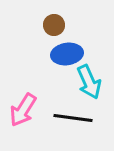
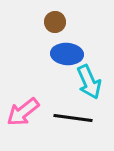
brown circle: moved 1 px right, 3 px up
blue ellipse: rotated 12 degrees clockwise
pink arrow: moved 2 px down; rotated 20 degrees clockwise
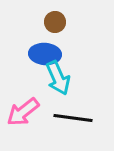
blue ellipse: moved 22 px left
cyan arrow: moved 31 px left, 4 px up
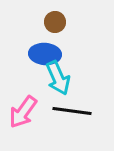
pink arrow: rotated 16 degrees counterclockwise
black line: moved 1 px left, 7 px up
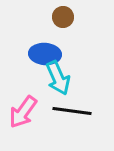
brown circle: moved 8 px right, 5 px up
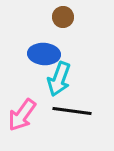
blue ellipse: moved 1 px left
cyan arrow: moved 1 px right, 1 px down; rotated 44 degrees clockwise
pink arrow: moved 1 px left, 3 px down
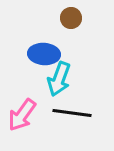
brown circle: moved 8 px right, 1 px down
black line: moved 2 px down
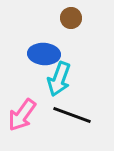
black line: moved 2 px down; rotated 12 degrees clockwise
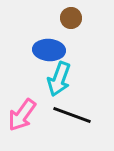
blue ellipse: moved 5 px right, 4 px up
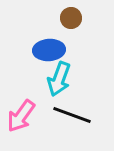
blue ellipse: rotated 8 degrees counterclockwise
pink arrow: moved 1 px left, 1 px down
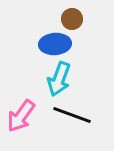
brown circle: moved 1 px right, 1 px down
blue ellipse: moved 6 px right, 6 px up
